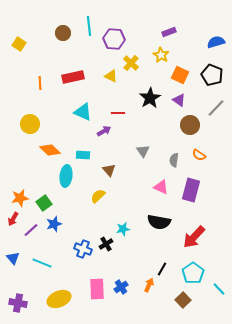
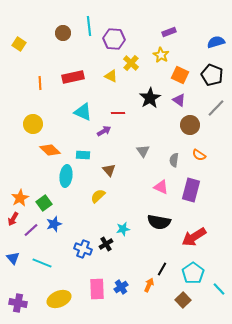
yellow circle at (30, 124): moved 3 px right
orange star at (20, 198): rotated 18 degrees counterclockwise
red arrow at (194, 237): rotated 15 degrees clockwise
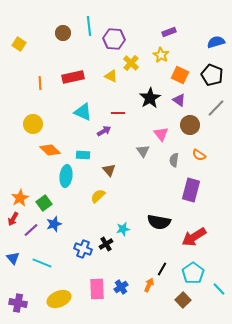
pink triangle at (161, 187): moved 53 px up; rotated 28 degrees clockwise
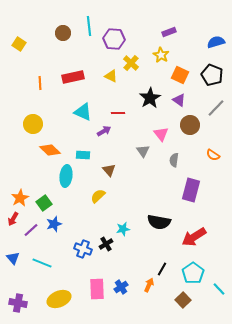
orange semicircle at (199, 155): moved 14 px right
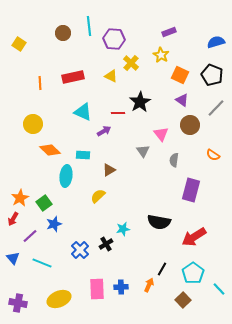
black star at (150, 98): moved 10 px left, 4 px down
purple triangle at (179, 100): moved 3 px right
brown triangle at (109, 170): rotated 40 degrees clockwise
purple line at (31, 230): moved 1 px left, 6 px down
blue cross at (83, 249): moved 3 px left, 1 px down; rotated 24 degrees clockwise
blue cross at (121, 287): rotated 32 degrees clockwise
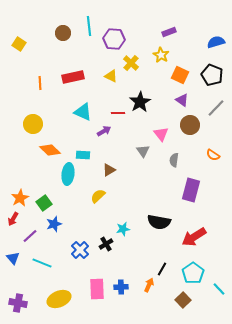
cyan ellipse at (66, 176): moved 2 px right, 2 px up
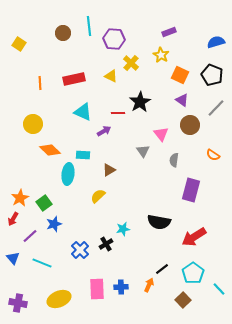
red rectangle at (73, 77): moved 1 px right, 2 px down
black line at (162, 269): rotated 24 degrees clockwise
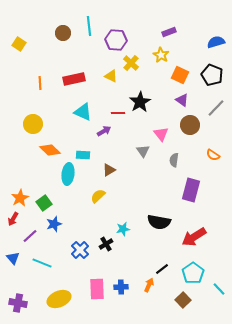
purple hexagon at (114, 39): moved 2 px right, 1 px down
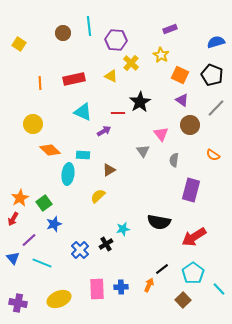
purple rectangle at (169, 32): moved 1 px right, 3 px up
purple line at (30, 236): moved 1 px left, 4 px down
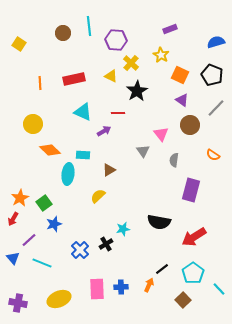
black star at (140, 102): moved 3 px left, 11 px up
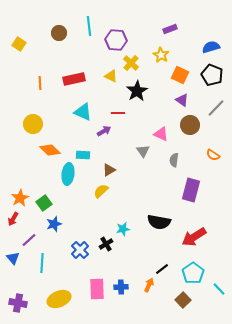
brown circle at (63, 33): moved 4 px left
blue semicircle at (216, 42): moved 5 px left, 5 px down
pink triangle at (161, 134): rotated 28 degrees counterclockwise
yellow semicircle at (98, 196): moved 3 px right, 5 px up
cyan line at (42, 263): rotated 72 degrees clockwise
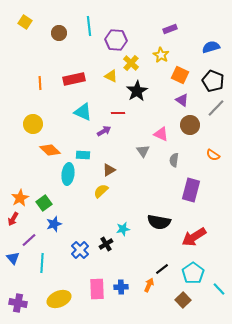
yellow square at (19, 44): moved 6 px right, 22 px up
black pentagon at (212, 75): moved 1 px right, 6 px down
